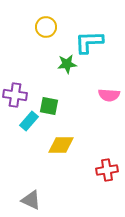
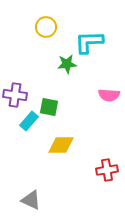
green square: moved 1 px down
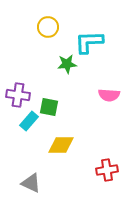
yellow circle: moved 2 px right
purple cross: moved 3 px right
gray triangle: moved 17 px up
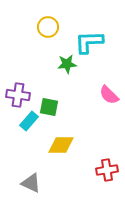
pink semicircle: rotated 40 degrees clockwise
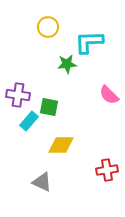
gray triangle: moved 11 px right, 1 px up
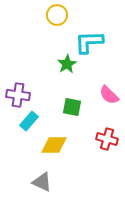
yellow circle: moved 9 px right, 12 px up
green star: rotated 24 degrees counterclockwise
green square: moved 23 px right
yellow diamond: moved 7 px left
red cross: moved 31 px up; rotated 25 degrees clockwise
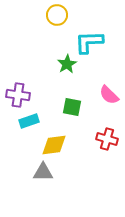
cyan rectangle: rotated 30 degrees clockwise
yellow diamond: rotated 8 degrees counterclockwise
gray triangle: moved 1 px right, 10 px up; rotated 25 degrees counterclockwise
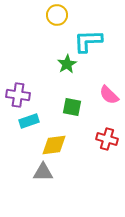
cyan L-shape: moved 1 px left, 1 px up
